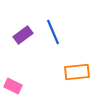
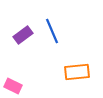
blue line: moved 1 px left, 1 px up
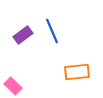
pink rectangle: rotated 18 degrees clockwise
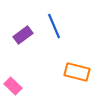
blue line: moved 2 px right, 5 px up
orange rectangle: rotated 20 degrees clockwise
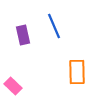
purple rectangle: rotated 66 degrees counterclockwise
orange rectangle: rotated 75 degrees clockwise
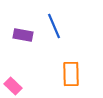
purple rectangle: rotated 66 degrees counterclockwise
orange rectangle: moved 6 px left, 2 px down
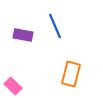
blue line: moved 1 px right
orange rectangle: rotated 15 degrees clockwise
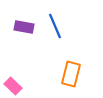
purple rectangle: moved 1 px right, 8 px up
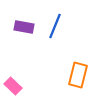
blue line: rotated 45 degrees clockwise
orange rectangle: moved 7 px right, 1 px down
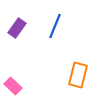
purple rectangle: moved 7 px left, 1 px down; rotated 66 degrees counterclockwise
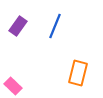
purple rectangle: moved 1 px right, 2 px up
orange rectangle: moved 2 px up
